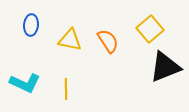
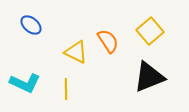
blue ellipse: rotated 55 degrees counterclockwise
yellow square: moved 2 px down
yellow triangle: moved 6 px right, 12 px down; rotated 15 degrees clockwise
black triangle: moved 16 px left, 10 px down
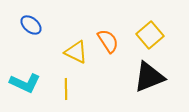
yellow square: moved 4 px down
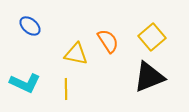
blue ellipse: moved 1 px left, 1 px down
yellow square: moved 2 px right, 2 px down
yellow triangle: moved 2 px down; rotated 15 degrees counterclockwise
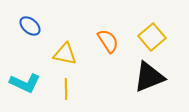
yellow triangle: moved 11 px left
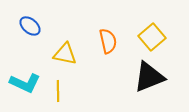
orange semicircle: rotated 20 degrees clockwise
yellow line: moved 8 px left, 2 px down
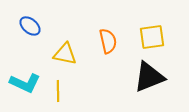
yellow square: rotated 32 degrees clockwise
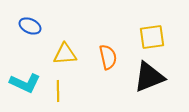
blue ellipse: rotated 15 degrees counterclockwise
orange semicircle: moved 16 px down
yellow triangle: rotated 15 degrees counterclockwise
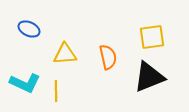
blue ellipse: moved 1 px left, 3 px down
yellow line: moved 2 px left
